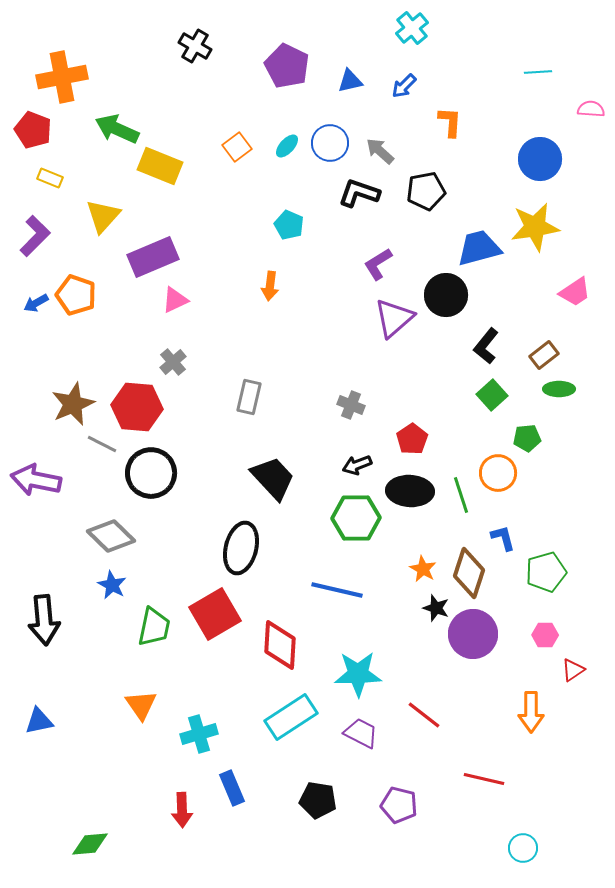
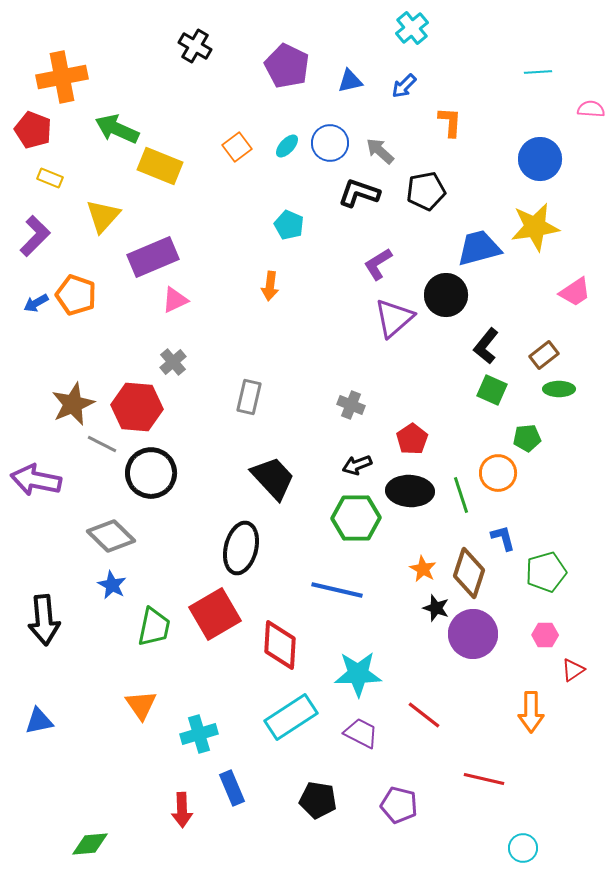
green square at (492, 395): moved 5 px up; rotated 24 degrees counterclockwise
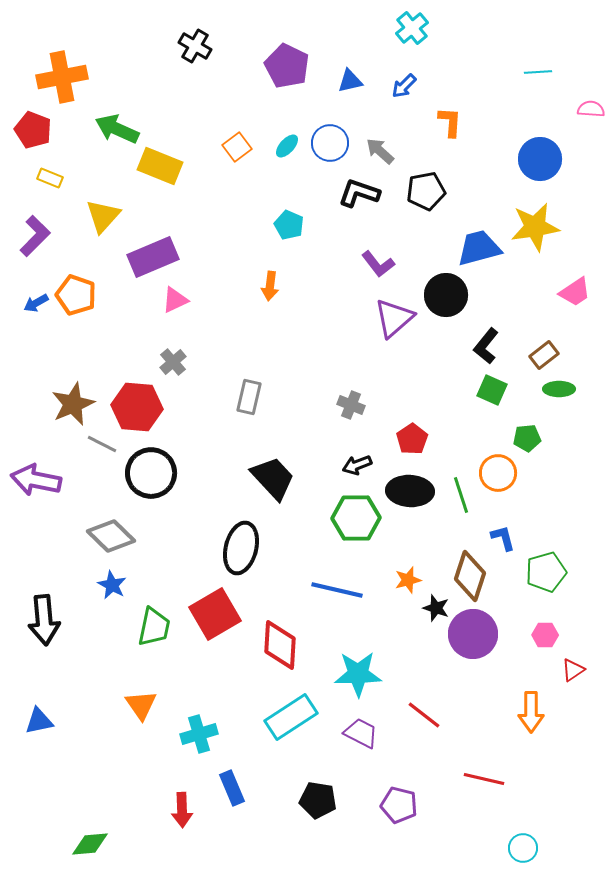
purple L-shape at (378, 264): rotated 96 degrees counterclockwise
orange star at (423, 569): moved 15 px left, 11 px down; rotated 28 degrees clockwise
brown diamond at (469, 573): moved 1 px right, 3 px down
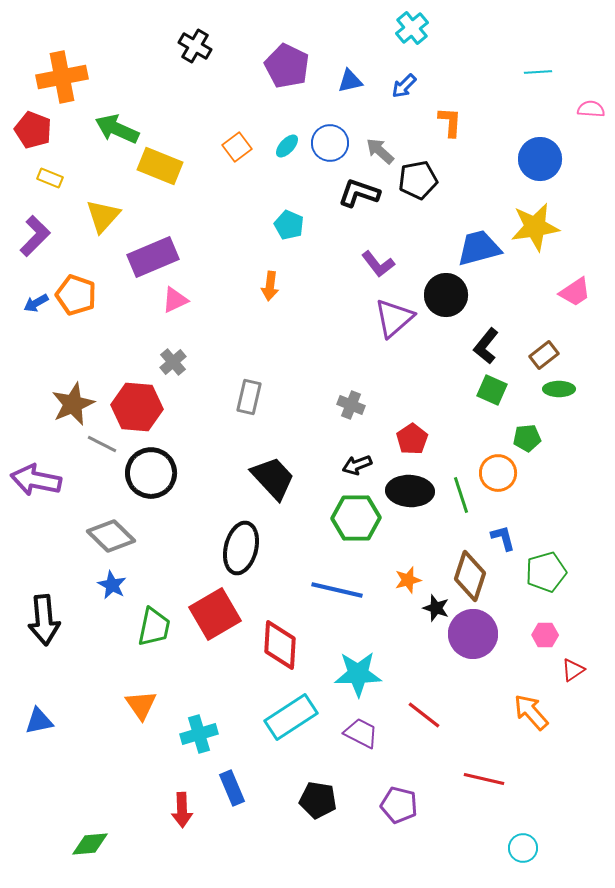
black pentagon at (426, 191): moved 8 px left, 11 px up
orange arrow at (531, 712): rotated 138 degrees clockwise
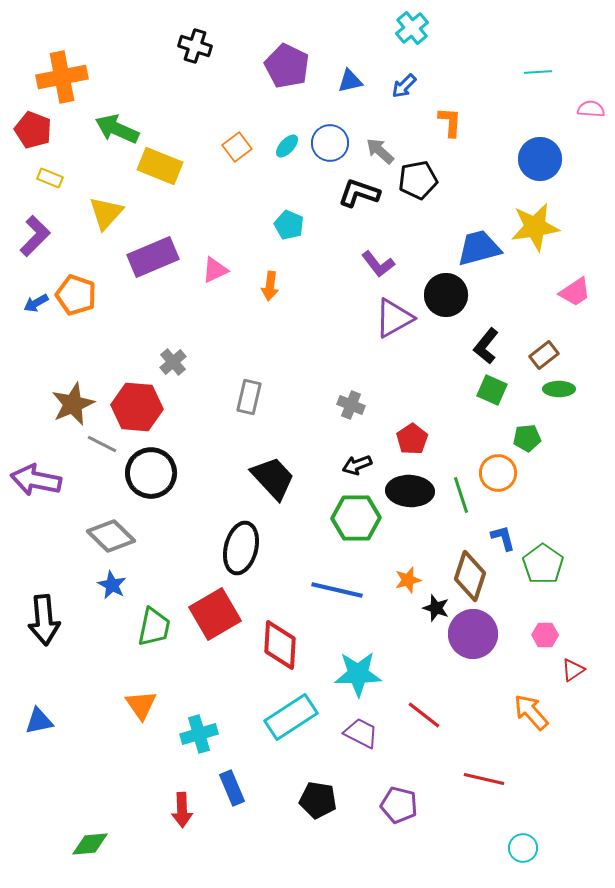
black cross at (195, 46): rotated 12 degrees counterclockwise
yellow triangle at (103, 216): moved 3 px right, 3 px up
pink triangle at (175, 300): moved 40 px right, 30 px up
purple triangle at (394, 318): rotated 12 degrees clockwise
green pentagon at (546, 572): moved 3 px left, 8 px up; rotated 21 degrees counterclockwise
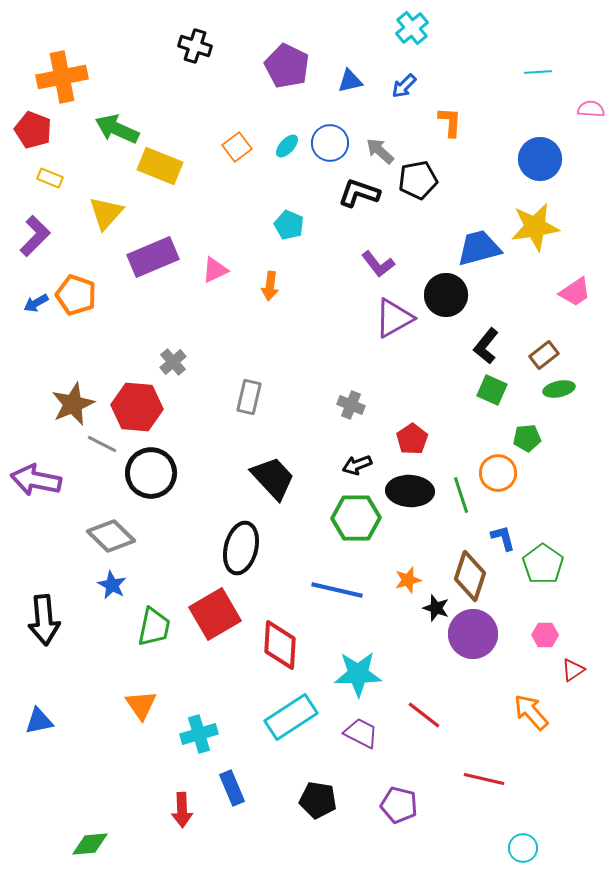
green ellipse at (559, 389): rotated 12 degrees counterclockwise
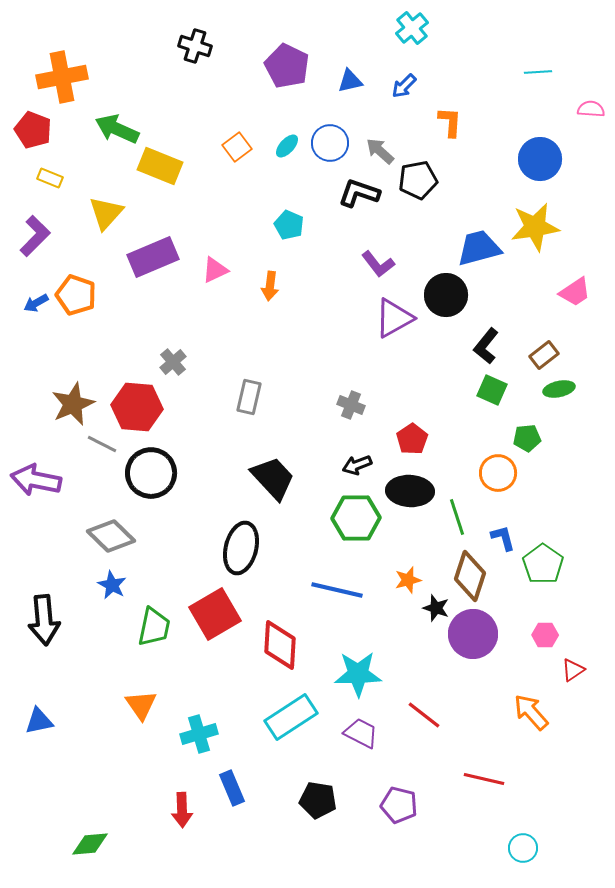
green line at (461, 495): moved 4 px left, 22 px down
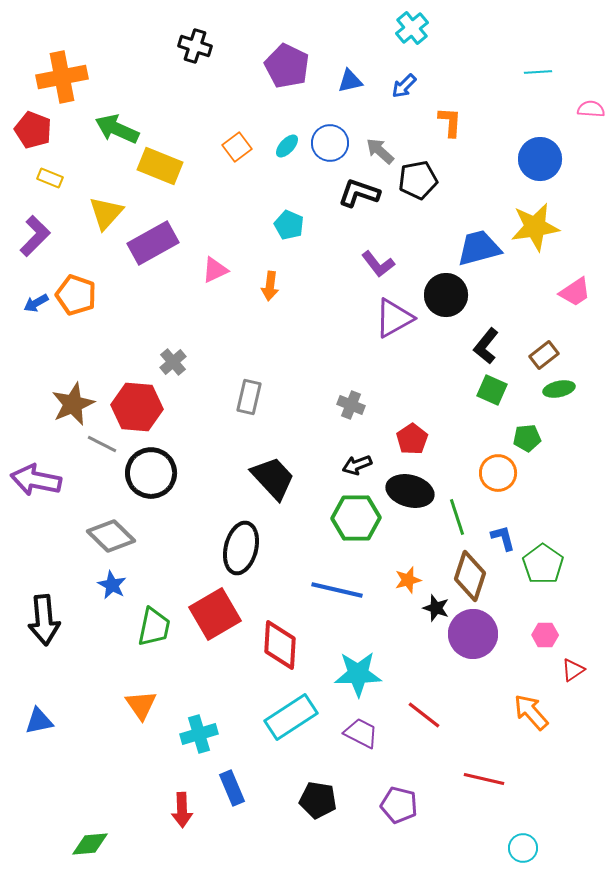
purple rectangle at (153, 257): moved 14 px up; rotated 6 degrees counterclockwise
black ellipse at (410, 491): rotated 12 degrees clockwise
